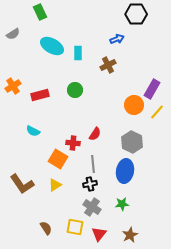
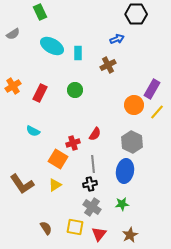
red rectangle: moved 2 px up; rotated 48 degrees counterclockwise
red cross: rotated 24 degrees counterclockwise
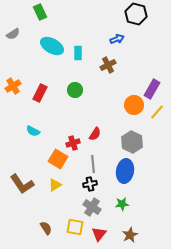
black hexagon: rotated 15 degrees clockwise
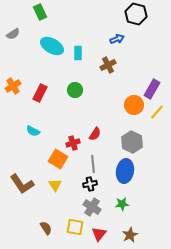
yellow triangle: rotated 32 degrees counterclockwise
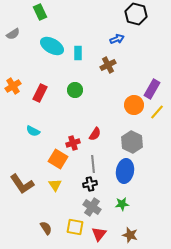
brown star: rotated 28 degrees counterclockwise
